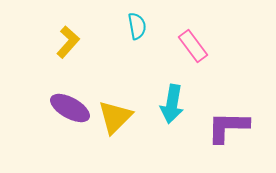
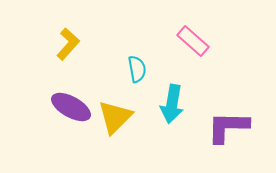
cyan semicircle: moved 43 px down
yellow L-shape: moved 2 px down
pink rectangle: moved 5 px up; rotated 12 degrees counterclockwise
purple ellipse: moved 1 px right, 1 px up
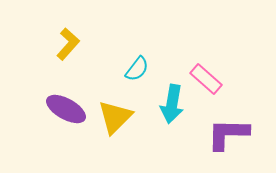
pink rectangle: moved 13 px right, 38 px down
cyan semicircle: rotated 48 degrees clockwise
purple ellipse: moved 5 px left, 2 px down
purple L-shape: moved 7 px down
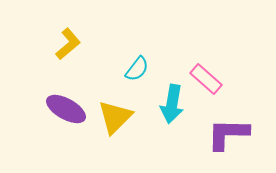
yellow L-shape: rotated 8 degrees clockwise
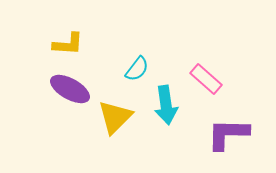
yellow L-shape: rotated 44 degrees clockwise
cyan arrow: moved 6 px left, 1 px down; rotated 18 degrees counterclockwise
purple ellipse: moved 4 px right, 20 px up
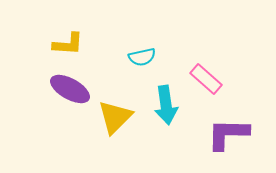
cyan semicircle: moved 5 px right, 12 px up; rotated 40 degrees clockwise
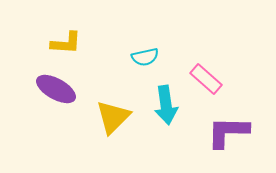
yellow L-shape: moved 2 px left, 1 px up
cyan semicircle: moved 3 px right
purple ellipse: moved 14 px left
yellow triangle: moved 2 px left
purple L-shape: moved 2 px up
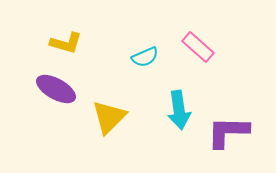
yellow L-shape: rotated 12 degrees clockwise
cyan semicircle: rotated 12 degrees counterclockwise
pink rectangle: moved 8 px left, 32 px up
cyan arrow: moved 13 px right, 5 px down
yellow triangle: moved 4 px left
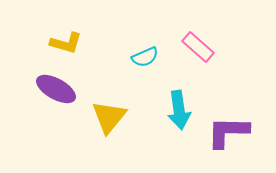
yellow triangle: rotated 6 degrees counterclockwise
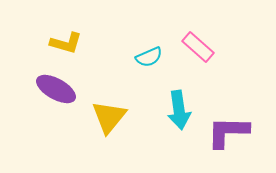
cyan semicircle: moved 4 px right
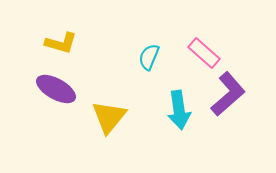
yellow L-shape: moved 5 px left
pink rectangle: moved 6 px right, 6 px down
cyan semicircle: rotated 136 degrees clockwise
purple L-shape: moved 38 px up; rotated 138 degrees clockwise
